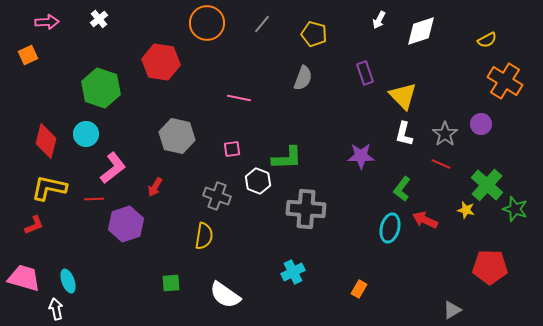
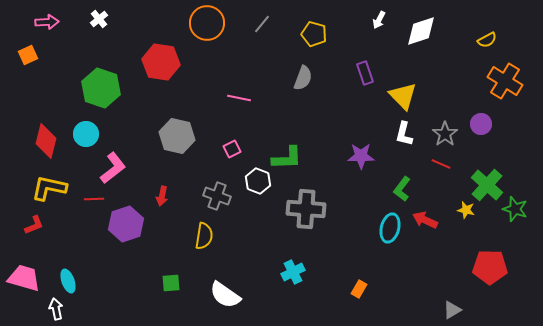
pink square at (232, 149): rotated 18 degrees counterclockwise
red arrow at (155, 187): moved 7 px right, 9 px down; rotated 18 degrees counterclockwise
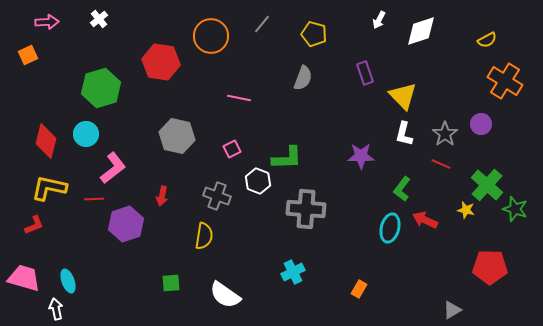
orange circle at (207, 23): moved 4 px right, 13 px down
green hexagon at (101, 88): rotated 24 degrees clockwise
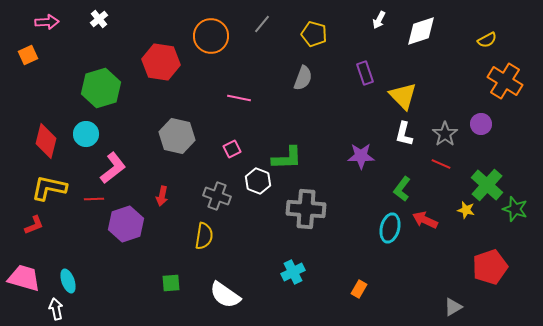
red pentagon at (490, 267): rotated 20 degrees counterclockwise
gray triangle at (452, 310): moved 1 px right, 3 px up
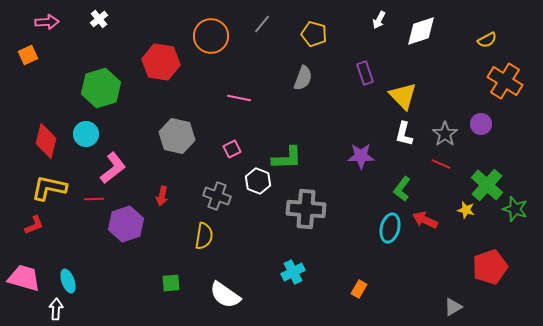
white arrow at (56, 309): rotated 15 degrees clockwise
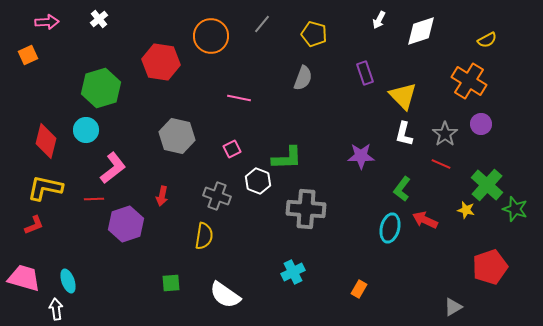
orange cross at (505, 81): moved 36 px left
cyan circle at (86, 134): moved 4 px up
yellow L-shape at (49, 188): moved 4 px left
white arrow at (56, 309): rotated 10 degrees counterclockwise
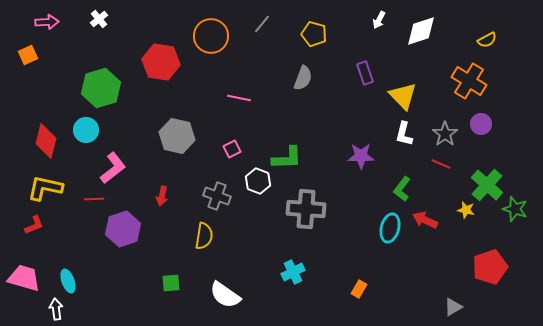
purple hexagon at (126, 224): moved 3 px left, 5 px down
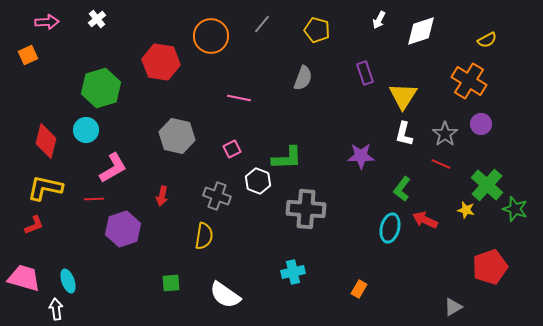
white cross at (99, 19): moved 2 px left
yellow pentagon at (314, 34): moved 3 px right, 4 px up
yellow triangle at (403, 96): rotated 16 degrees clockwise
pink L-shape at (113, 168): rotated 8 degrees clockwise
cyan cross at (293, 272): rotated 15 degrees clockwise
